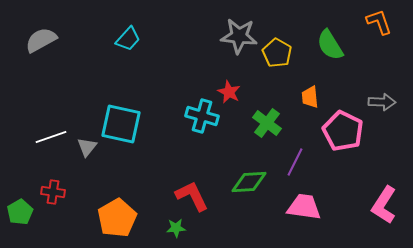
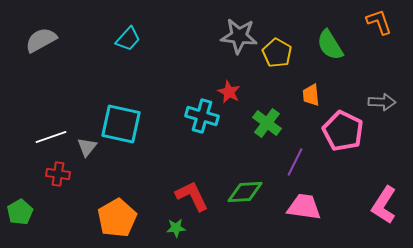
orange trapezoid: moved 1 px right, 2 px up
green diamond: moved 4 px left, 10 px down
red cross: moved 5 px right, 18 px up
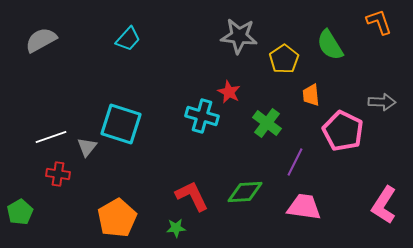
yellow pentagon: moved 7 px right, 6 px down; rotated 8 degrees clockwise
cyan square: rotated 6 degrees clockwise
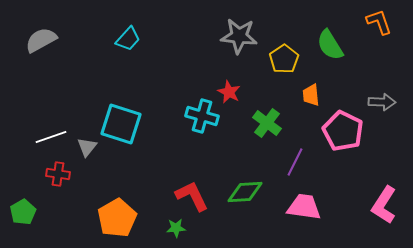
green pentagon: moved 3 px right
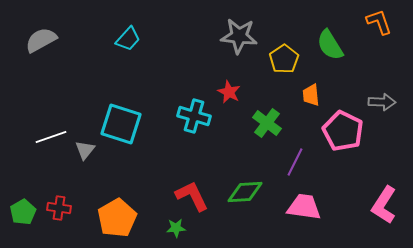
cyan cross: moved 8 px left
gray triangle: moved 2 px left, 3 px down
red cross: moved 1 px right, 34 px down
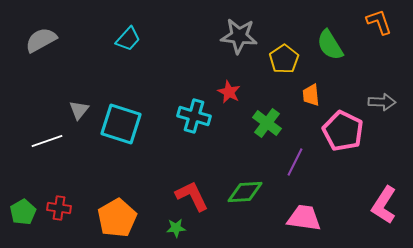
white line: moved 4 px left, 4 px down
gray triangle: moved 6 px left, 40 px up
pink trapezoid: moved 11 px down
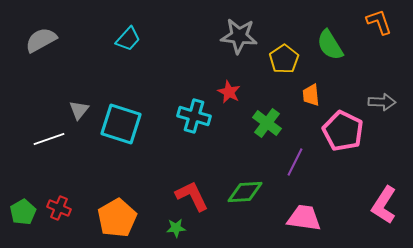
white line: moved 2 px right, 2 px up
red cross: rotated 15 degrees clockwise
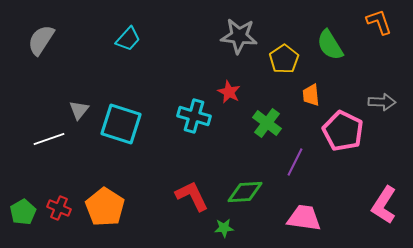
gray semicircle: rotated 28 degrees counterclockwise
orange pentagon: moved 12 px left, 11 px up; rotated 9 degrees counterclockwise
green star: moved 48 px right
